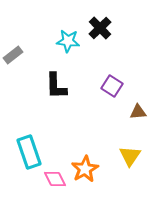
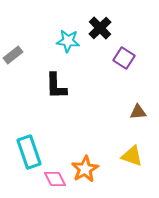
purple square: moved 12 px right, 28 px up
yellow triangle: moved 2 px right; rotated 45 degrees counterclockwise
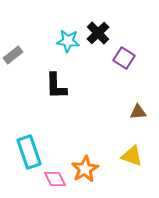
black cross: moved 2 px left, 5 px down
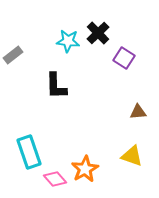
pink diamond: rotated 15 degrees counterclockwise
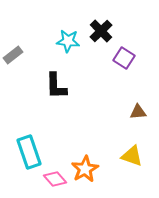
black cross: moved 3 px right, 2 px up
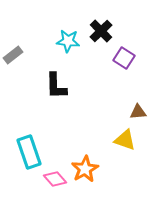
yellow triangle: moved 7 px left, 16 px up
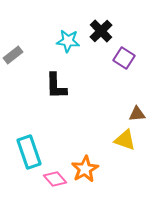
brown triangle: moved 1 px left, 2 px down
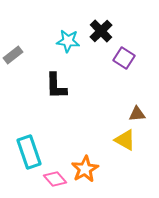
yellow triangle: rotated 10 degrees clockwise
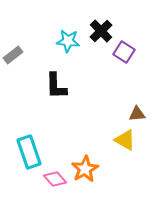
purple square: moved 6 px up
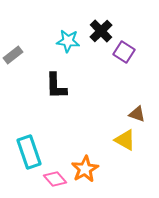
brown triangle: rotated 24 degrees clockwise
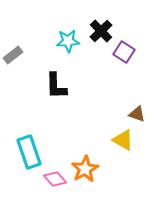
cyan star: rotated 10 degrees counterclockwise
yellow triangle: moved 2 px left
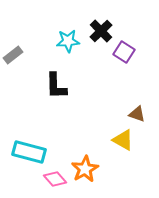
cyan rectangle: rotated 56 degrees counterclockwise
